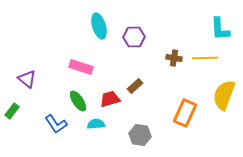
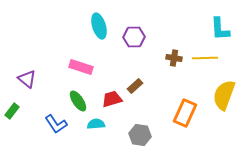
red trapezoid: moved 2 px right
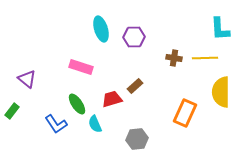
cyan ellipse: moved 2 px right, 3 px down
yellow semicircle: moved 3 px left, 3 px up; rotated 20 degrees counterclockwise
green ellipse: moved 1 px left, 3 px down
cyan semicircle: moved 1 px left; rotated 108 degrees counterclockwise
gray hexagon: moved 3 px left, 4 px down; rotated 15 degrees counterclockwise
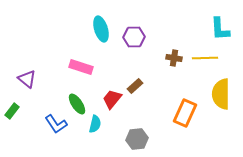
yellow semicircle: moved 2 px down
red trapezoid: rotated 35 degrees counterclockwise
cyan semicircle: rotated 144 degrees counterclockwise
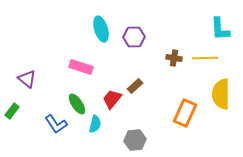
gray hexagon: moved 2 px left, 1 px down
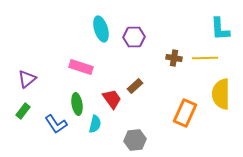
purple triangle: rotated 42 degrees clockwise
red trapezoid: rotated 105 degrees clockwise
green ellipse: rotated 25 degrees clockwise
green rectangle: moved 11 px right
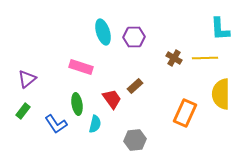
cyan ellipse: moved 2 px right, 3 px down
brown cross: rotated 21 degrees clockwise
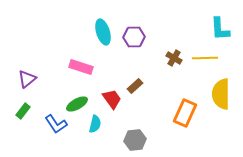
green ellipse: rotated 70 degrees clockwise
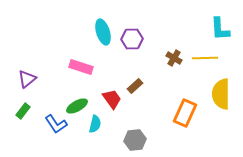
purple hexagon: moved 2 px left, 2 px down
green ellipse: moved 2 px down
